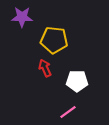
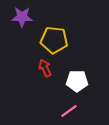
pink line: moved 1 px right, 1 px up
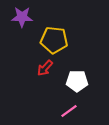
red arrow: rotated 114 degrees counterclockwise
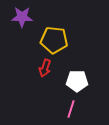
red arrow: rotated 24 degrees counterclockwise
pink line: moved 2 px right, 2 px up; rotated 36 degrees counterclockwise
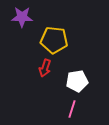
white pentagon: rotated 10 degrees counterclockwise
pink line: moved 1 px right
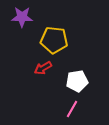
red arrow: moved 2 px left; rotated 42 degrees clockwise
pink line: rotated 12 degrees clockwise
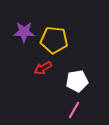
purple star: moved 2 px right, 15 px down
pink line: moved 2 px right, 1 px down
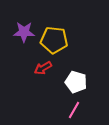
white pentagon: moved 1 px left, 1 px down; rotated 25 degrees clockwise
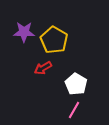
yellow pentagon: rotated 24 degrees clockwise
white pentagon: moved 2 px down; rotated 15 degrees clockwise
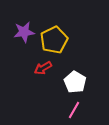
purple star: rotated 10 degrees counterclockwise
yellow pentagon: rotated 16 degrees clockwise
white pentagon: moved 1 px left, 2 px up
